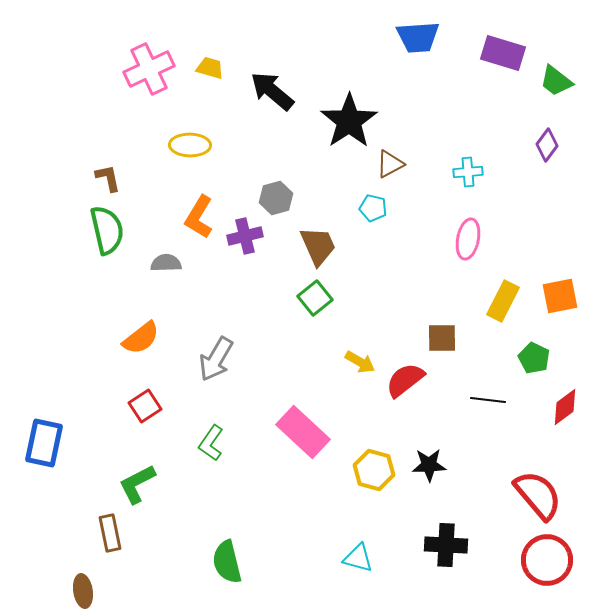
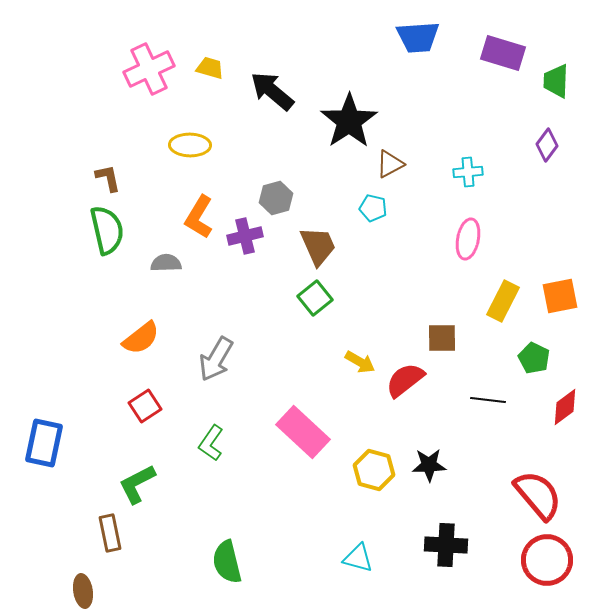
green trapezoid at (556, 81): rotated 54 degrees clockwise
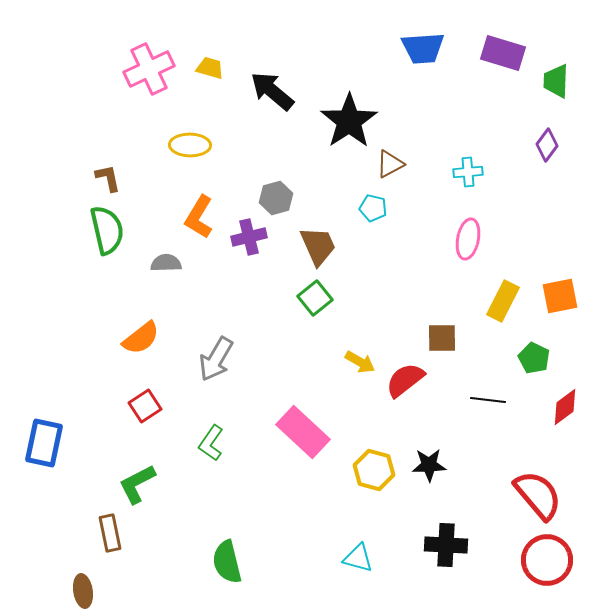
blue trapezoid at (418, 37): moved 5 px right, 11 px down
purple cross at (245, 236): moved 4 px right, 1 px down
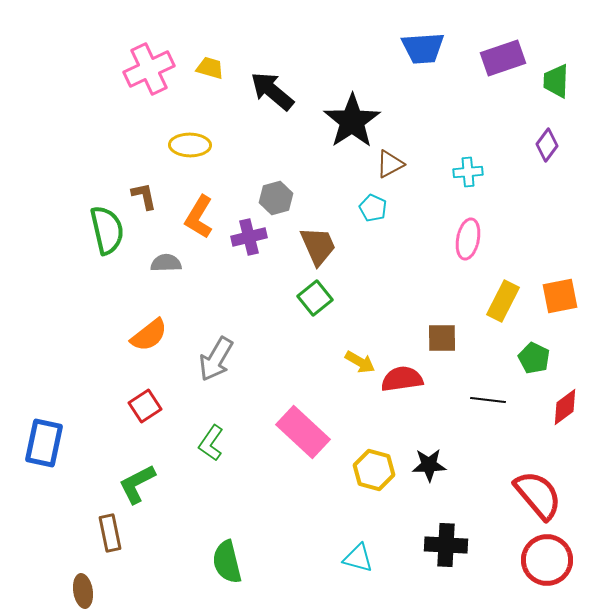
purple rectangle at (503, 53): moved 5 px down; rotated 36 degrees counterclockwise
black star at (349, 121): moved 3 px right
brown L-shape at (108, 178): moved 36 px right, 18 px down
cyan pentagon at (373, 208): rotated 12 degrees clockwise
orange semicircle at (141, 338): moved 8 px right, 3 px up
red semicircle at (405, 380): moved 3 px left, 1 px up; rotated 30 degrees clockwise
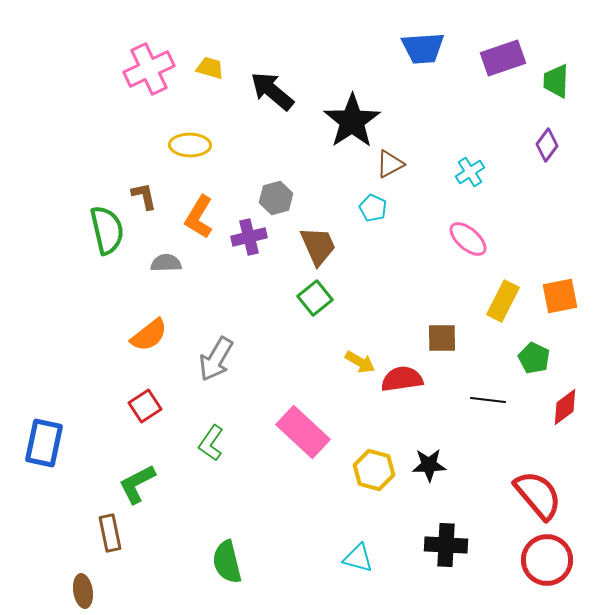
cyan cross at (468, 172): moved 2 px right; rotated 28 degrees counterclockwise
pink ellipse at (468, 239): rotated 60 degrees counterclockwise
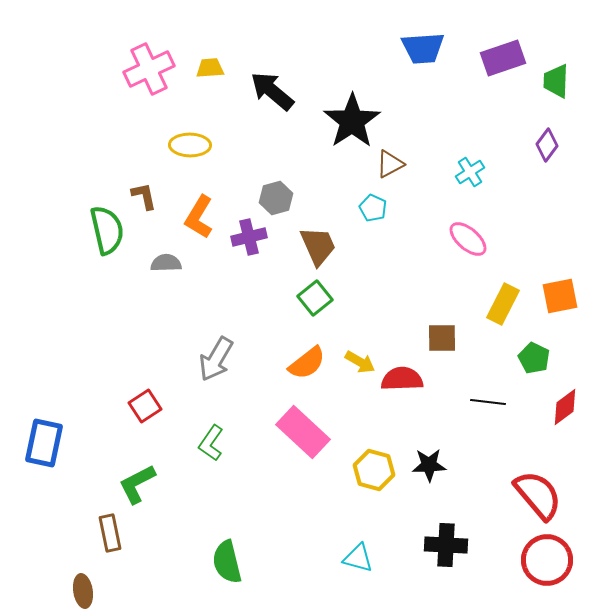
yellow trapezoid at (210, 68): rotated 20 degrees counterclockwise
yellow rectangle at (503, 301): moved 3 px down
orange semicircle at (149, 335): moved 158 px right, 28 px down
red semicircle at (402, 379): rotated 6 degrees clockwise
black line at (488, 400): moved 2 px down
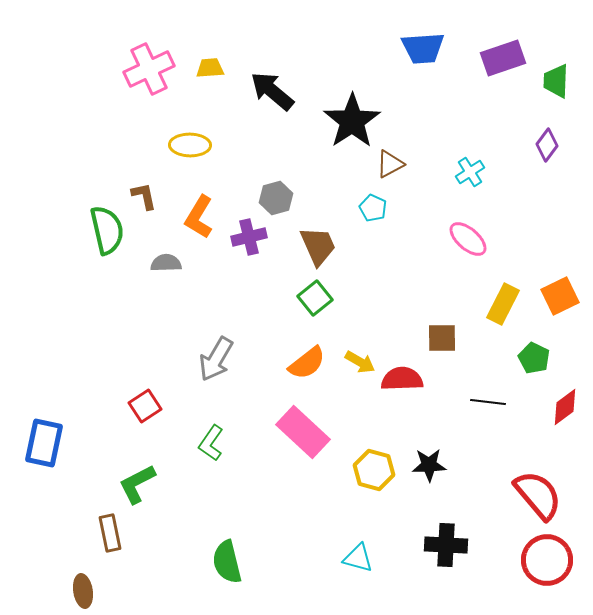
orange square at (560, 296): rotated 15 degrees counterclockwise
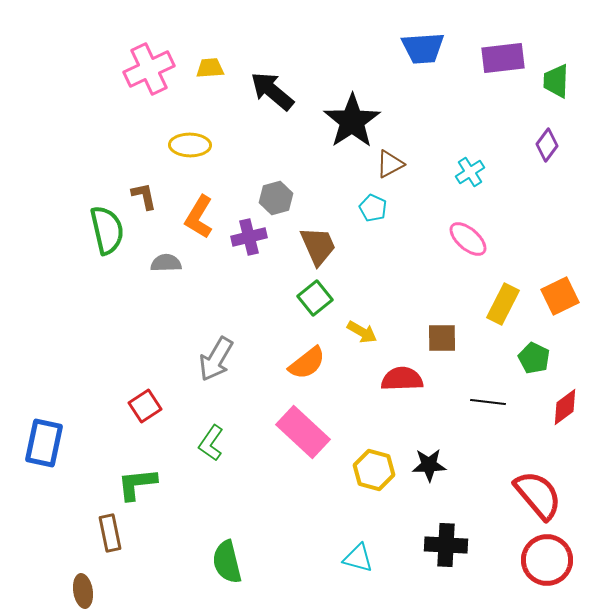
purple rectangle at (503, 58): rotated 12 degrees clockwise
yellow arrow at (360, 362): moved 2 px right, 30 px up
green L-shape at (137, 484): rotated 21 degrees clockwise
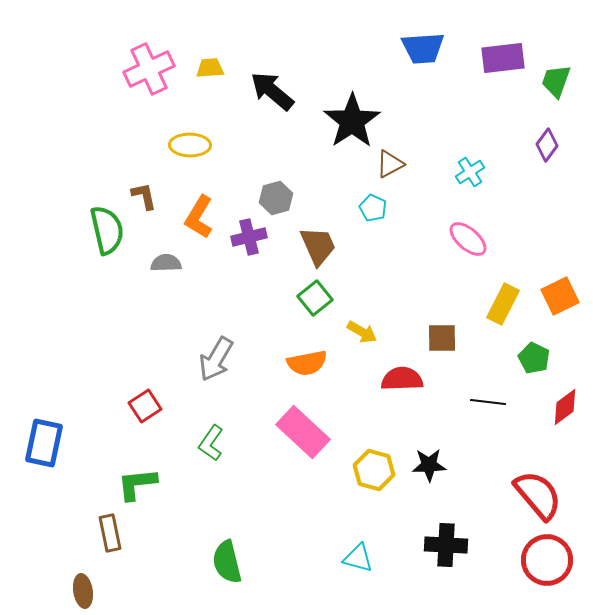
green trapezoid at (556, 81): rotated 18 degrees clockwise
orange semicircle at (307, 363): rotated 27 degrees clockwise
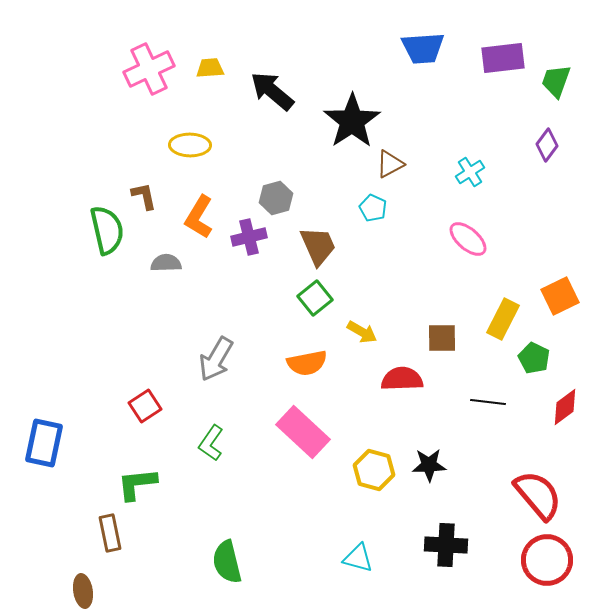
yellow rectangle at (503, 304): moved 15 px down
